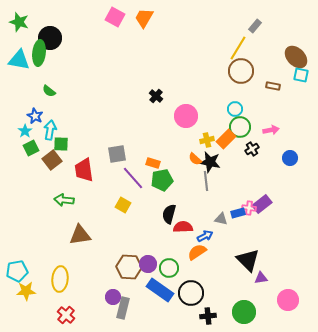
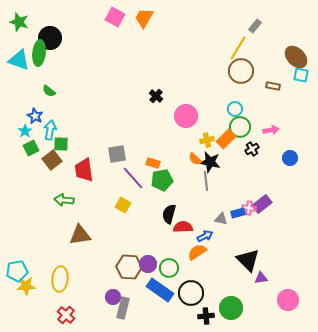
cyan triangle at (19, 60): rotated 10 degrees clockwise
yellow star at (26, 291): moved 5 px up
green circle at (244, 312): moved 13 px left, 4 px up
black cross at (208, 316): moved 2 px left
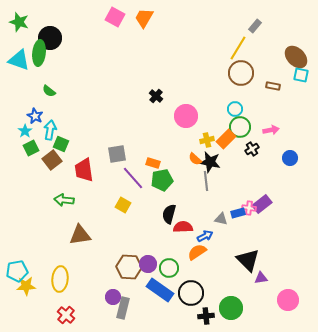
brown circle at (241, 71): moved 2 px down
green square at (61, 144): rotated 21 degrees clockwise
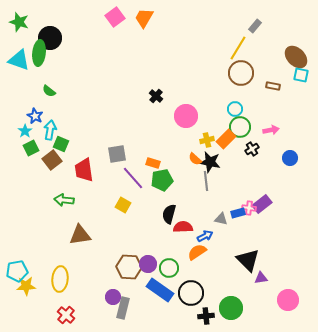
pink square at (115, 17): rotated 24 degrees clockwise
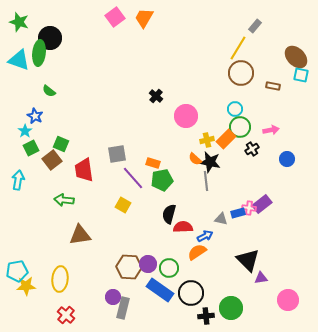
cyan arrow at (50, 130): moved 32 px left, 50 px down
blue circle at (290, 158): moved 3 px left, 1 px down
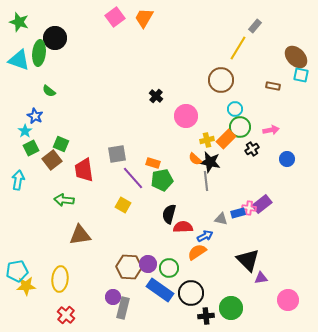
black circle at (50, 38): moved 5 px right
brown circle at (241, 73): moved 20 px left, 7 px down
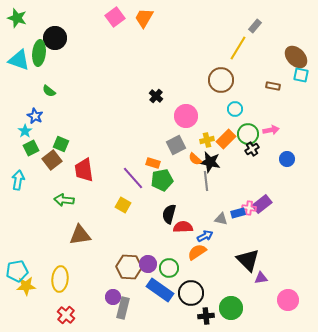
green star at (19, 22): moved 2 px left, 4 px up
green circle at (240, 127): moved 8 px right, 7 px down
gray square at (117, 154): moved 59 px right, 9 px up; rotated 18 degrees counterclockwise
